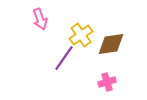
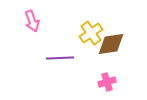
pink arrow: moved 8 px left, 2 px down
yellow cross: moved 10 px right, 2 px up
purple line: moved 4 px left; rotated 52 degrees clockwise
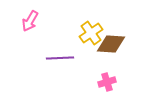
pink arrow: moved 2 px left; rotated 50 degrees clockwise
brown diamond: rotated 12 degrees clockwise
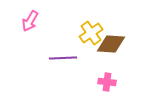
purple line: moved 3 px right
pink cross: rotated 24 degrees clockwise
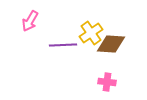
purple line: moved 13 px up
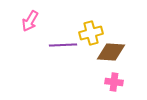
yellow cross: rotated 20 degrees clockwise
brown diamond: moved 8 px down
pink cross: moved 7 px right
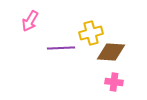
purple line: moved 2 px left, 3 px down
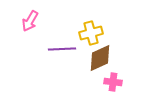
purple line: moved 1 px right, 1 px down
brown diamond: moved 11 px left, 6 px down; rotated 28 degrees counterclockwise
pink cross: moved 1 px left
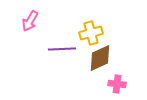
pink cross: moved 4 px right, 2 px down
